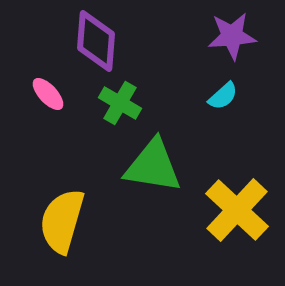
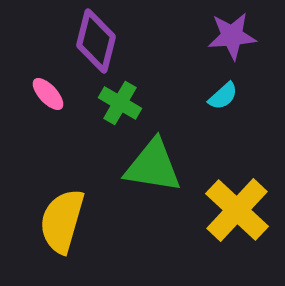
purple diamond: rotated 10 degrees clockwise
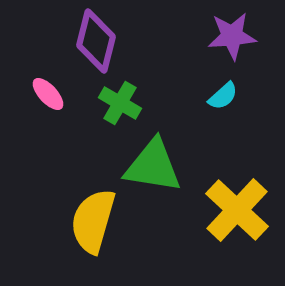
yellow semicircle: moved 31 px right
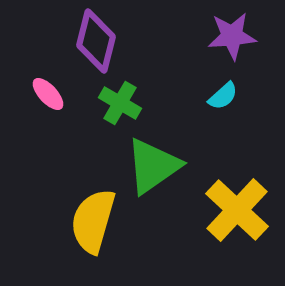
green triangle: rotated 44 degrees counterclockwise
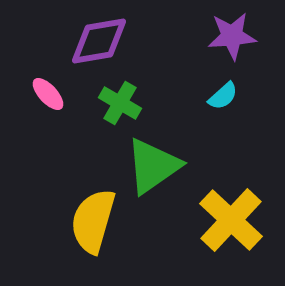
purple diamond: moved 3 px right; rotated 66 degrees clockwise
yellow cross: moved 6 px left, 10 px down
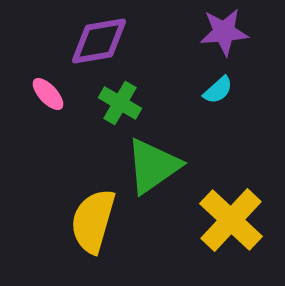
purple star: moved 8 px left, 4 px up
cyan semicircle: moved 5 px left, 6 px up
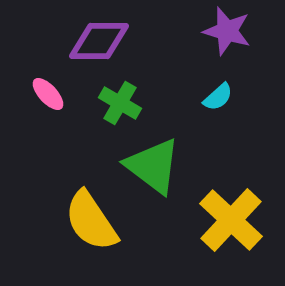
purple star: moved 3 px right, 1 px up; rotated 21 degrees clockwise
purple diamond: rotated 10 degrees clockwise
cyan semicircle: moved 7 px down
green triangle: rotated 48 degrees counterclockwise
yellow semicircle: moved 2 px left; rotated 50 degrees counterclockwise
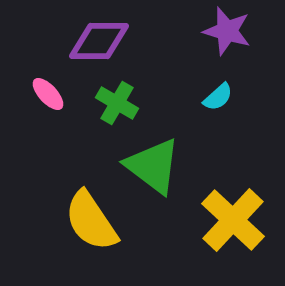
green cross: moved 3 px left
yellow cross: moved 2 px right
